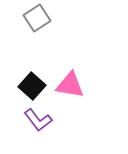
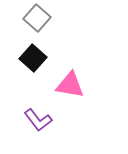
gray square: rotated 16 degrees counterclockwise
black square: moved 1 px right, 28 px up
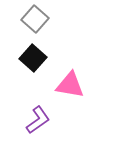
gray square: moved 2 px left, 1 px down
purple L-shape: rotated 88 degrees counterclockwise
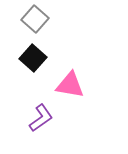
purple L-shape: moved 3 px right, 2 px up
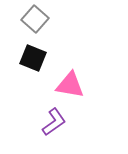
black square: rotated 20 degrees counterclockwise
purple L-shape: moved 13 px right, 4 px down
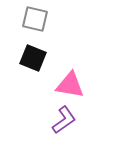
gray square: rotated 28 degrees counterclockwise
purple L-shape: moved 10 px right, 2 px up
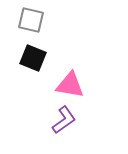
gray square: moved 4 px left, 1 px down
